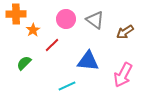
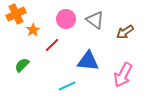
orange cross: rotated 24 degrees counterclockwise
green semicircle: moved 2 px left, 2 px down
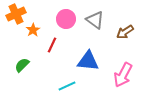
red line: rotated 21 degrees counterclockwise
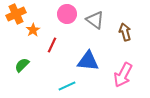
pink circle: moved 1 px right, 5 px up
brown arrow: rotated 108 degrees clockwise
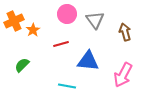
orange cross: moved 2 px left, 7 px down
gray triangle: rotated 18 degrees clockwise
red line: moved 9 px right, 1 px up; rotated 49 degrees clockwise
cyan line: rotated 36 degrees clockwise
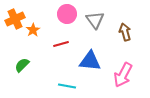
orange cross: moved 1 px right, 2 px up
blue triangle: moved 2 px right
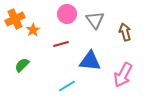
cyan line: rotated 42 degrees counterclockwise
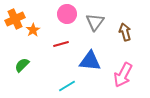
gray triangle: moved 2 px down; rotated 12 degrees clockwise
